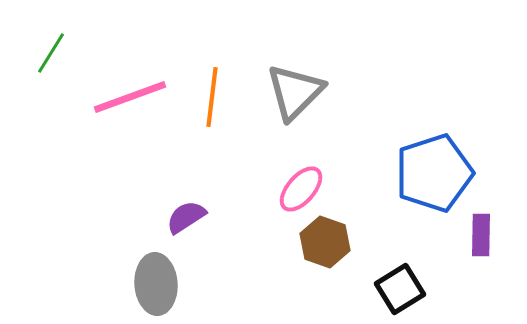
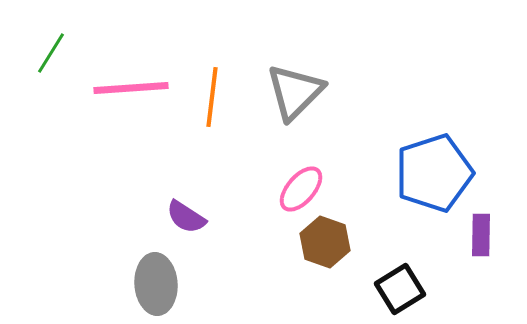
pink line: moved 1 px right, 9 px up; rotated 16 degrees clockwise
purple semicircle: rotated 114 degrees counterclockwise
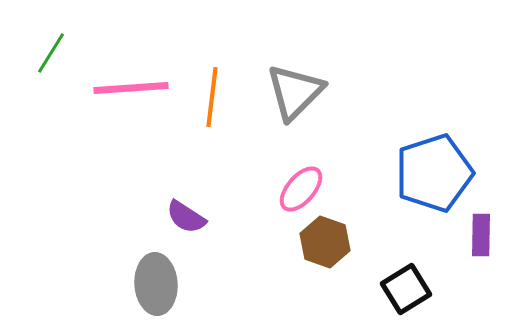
black square: moved 6 px right
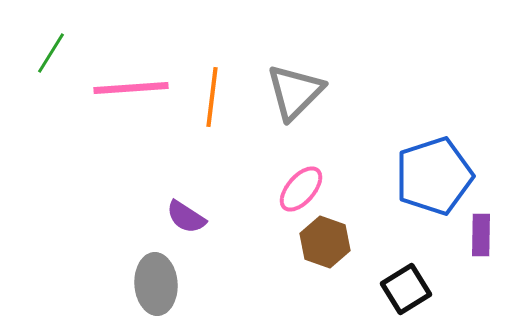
blue pentagon: moved 3 px down
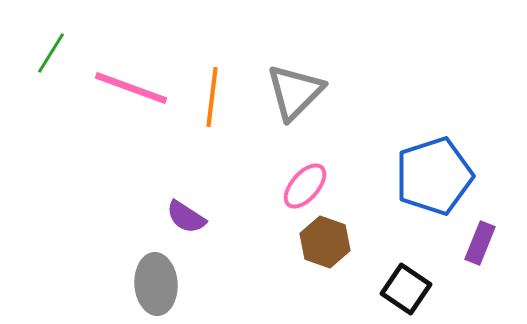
pink line: rotated 24 degrees clockwise
pink ellipse: moved 4 px right, 3 px up
purple rectangle: moved 1 px left, 8 px down; rotated 21 degrees clockwise
black square: rotated 24 degrees counterclockwise
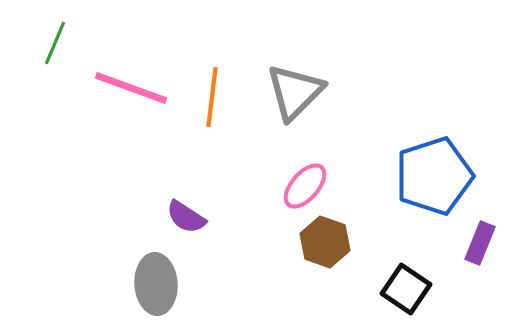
green line: moved 4 px right, 10 px up; rotated 9 degrees counterclockwise
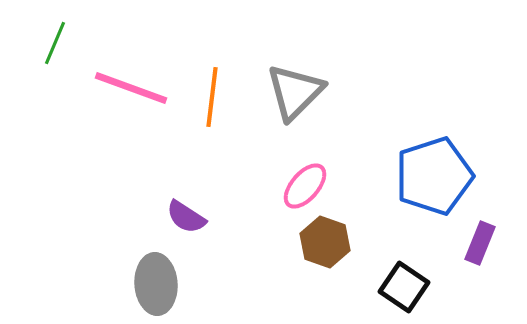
black square: moved 2 px left, 2 px up
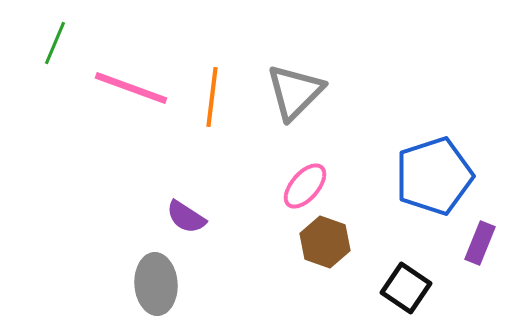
black square: moved 2 px right, 1 px down
